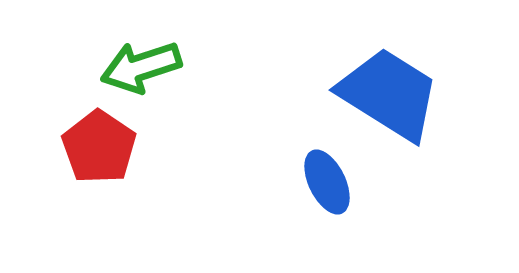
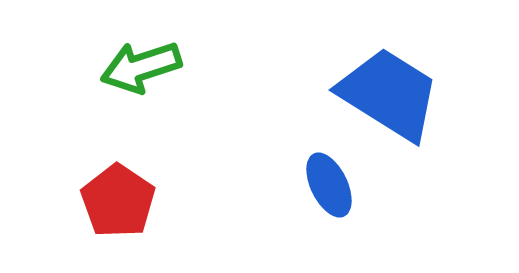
red pentagon: moved 19 px right, 54 px down
blue ellipse: moved 2 px right, 3 px down
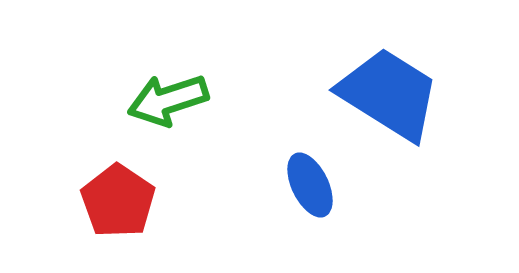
green arrow: moved 27 px right, 33 px down
blue ellipse: moved 19 px left
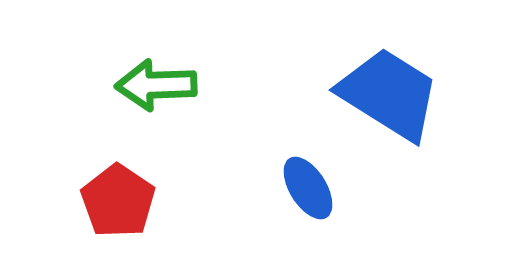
green arrow: moved 12 px left, 15 px up; rotated 16 degrees clockwise
blue ellipse: moved 2 px left, 3 px down; rotated 6 degrees counterclockwise
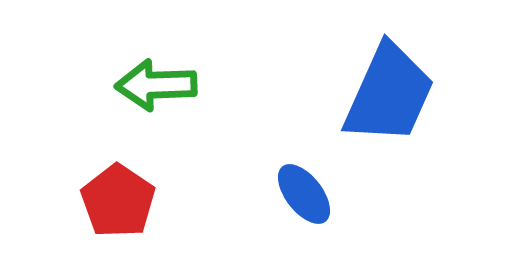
blue trapezoid: rotated 82 degrees clockwise
blue ellipse: moved 4 px left, 6 px down; rotated 6 degrees counterclockwise
